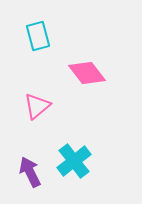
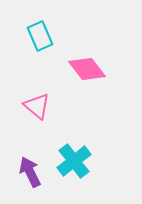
cyan rectangle: moved 2 px right; rotated 8 degrees counterclockwise
pink diamond: moved 4 px up
pink triangle: rotated 40 degrees counterclockwise
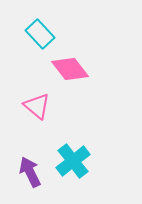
cyan rectangle: moved 2 px up; rotated 20 degrees counterclockwise
pink diamond: moved 17 px left
cyan cross: moved 1 px left
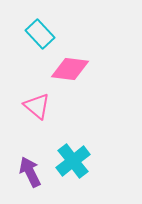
pink diamond: rotated 45 degrees counterclockwise
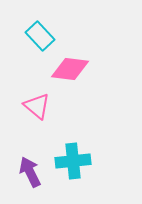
cyan rectangle: moved 2 px down
cyan cross: rotated 32 degrees clockwise
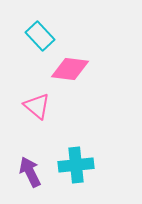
cyan cross: moved 3 px right, 4 px down
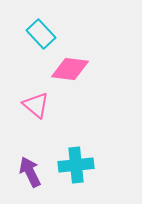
cyan rectangle: moved 1 px right, 2 px up
pink triangle: moved 1 px left, 1 px up
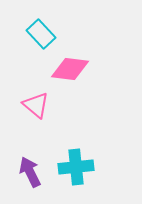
cyan cross: moved 2 px down
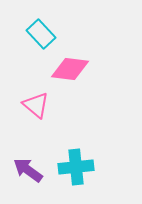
purple arrow: moved 2 px left, 2 px up; rotated 28 degrees counterclockwise
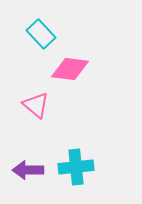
purple arrow: rotated 36 degrees counterclockwise
